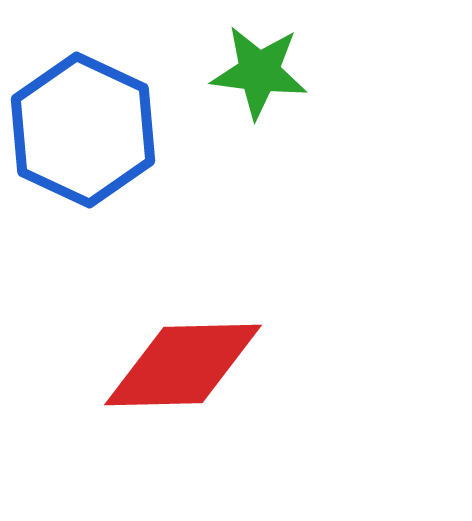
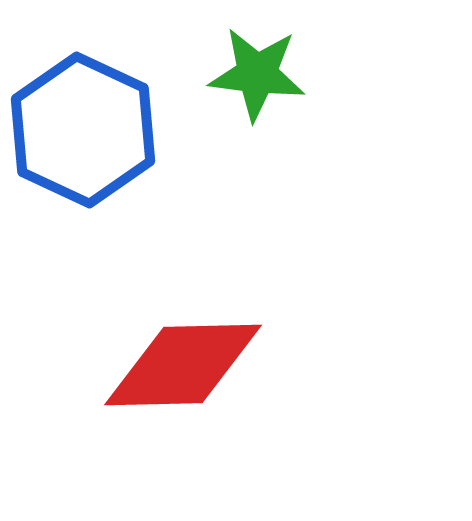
green star: moved 2 px left, 2 px down
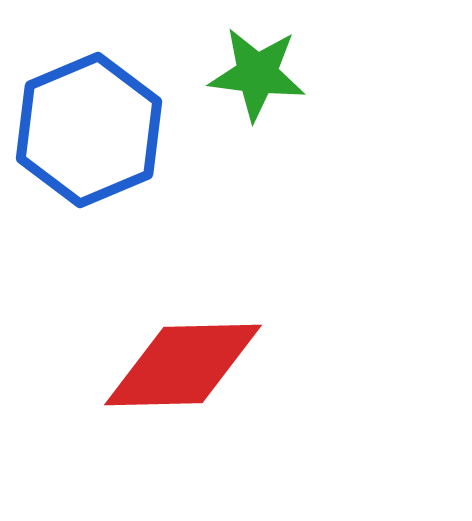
blue hexagon: moved 6 px right; rotated 12 degrees clockwise
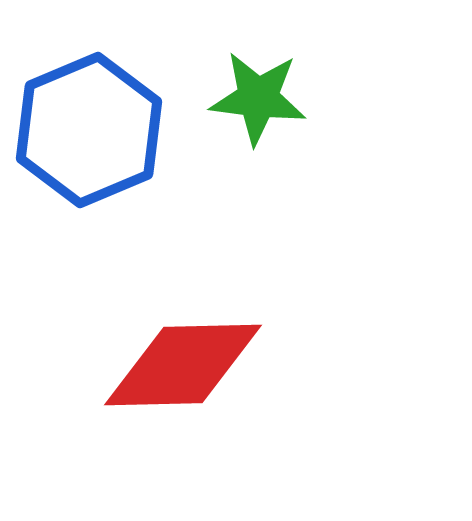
green star: moved 1 px right, 24 px down
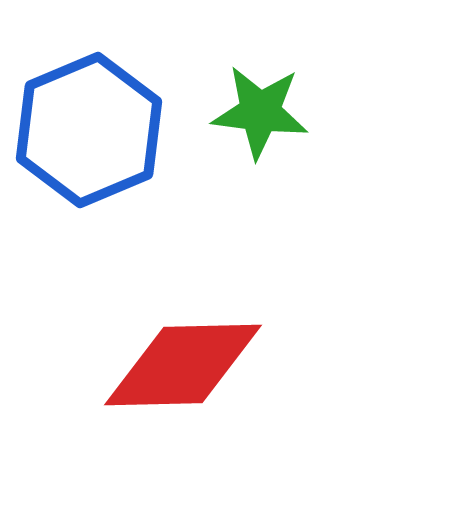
green star: moved 2 px right, 14 px down
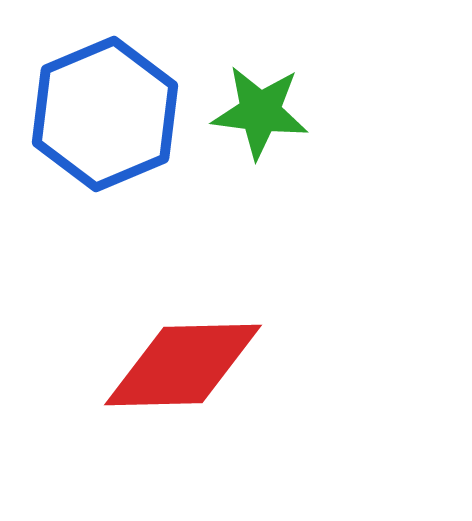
blue hexagon: moved 16 px right, 16 px up
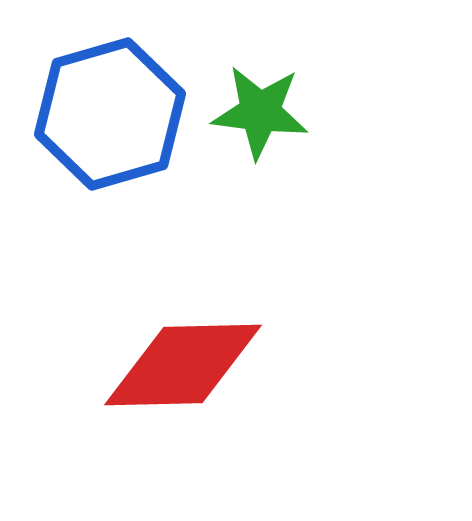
blue hexagon: moved 5 px right; rotated 7 degrees clockwise
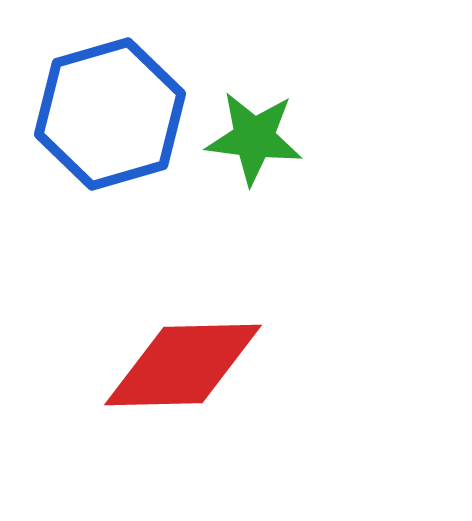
green star: moved 6 px left, 26 px down
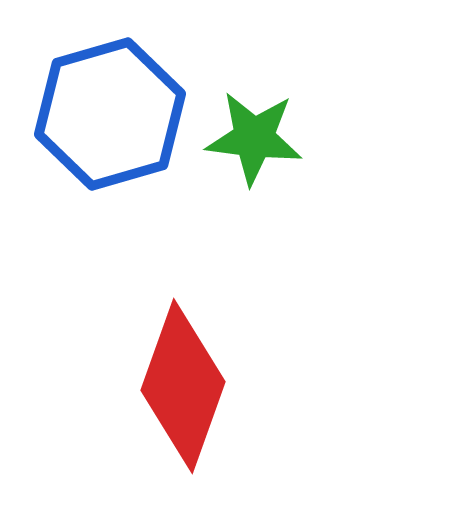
red diamond: moved 21 px down; rotated 69 degrees counterclockwise
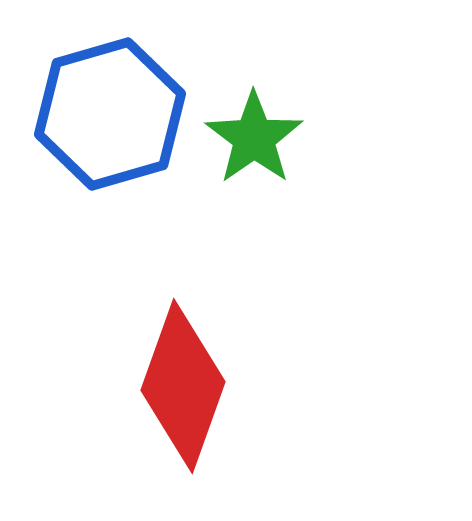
green star: rotated 30 degrees clockwise
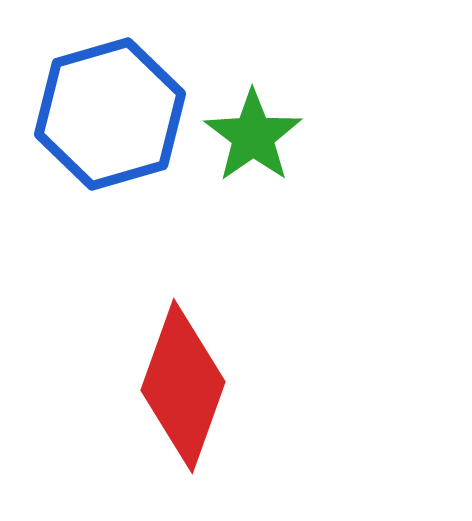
green star: moved 1 px left, 2 px up
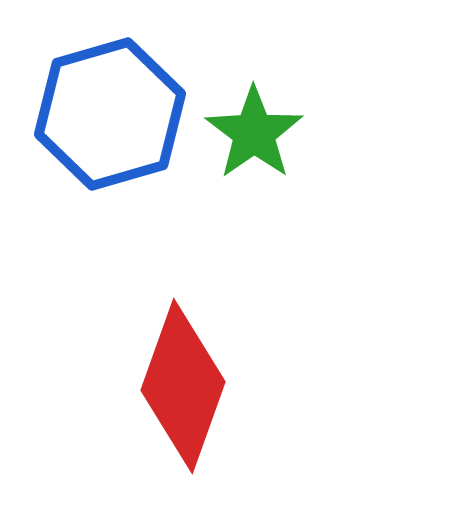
green star: moved 1 px right, 3 px up
